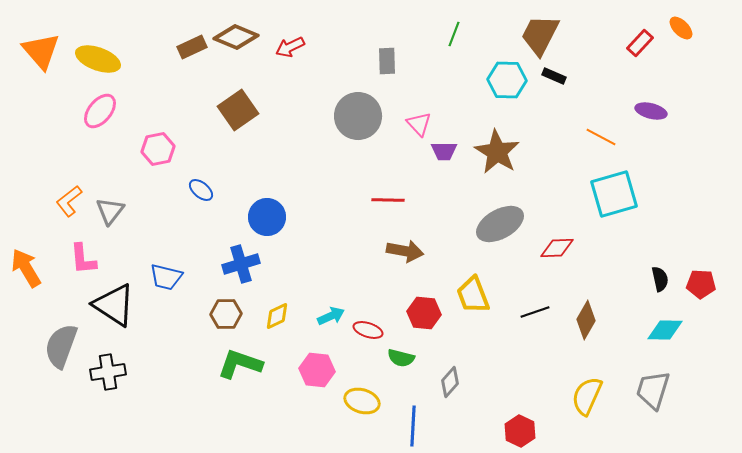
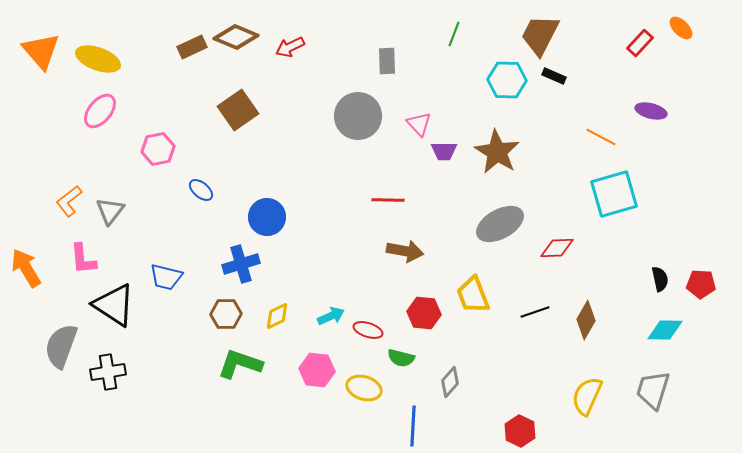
yellow ellipse at (362, 401): moved 2 px right, 13 px up
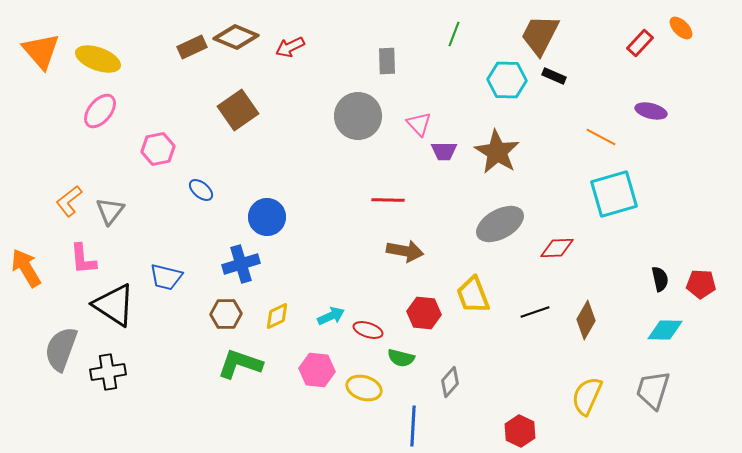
gray semicircle at (61, 346): moved 3 px down
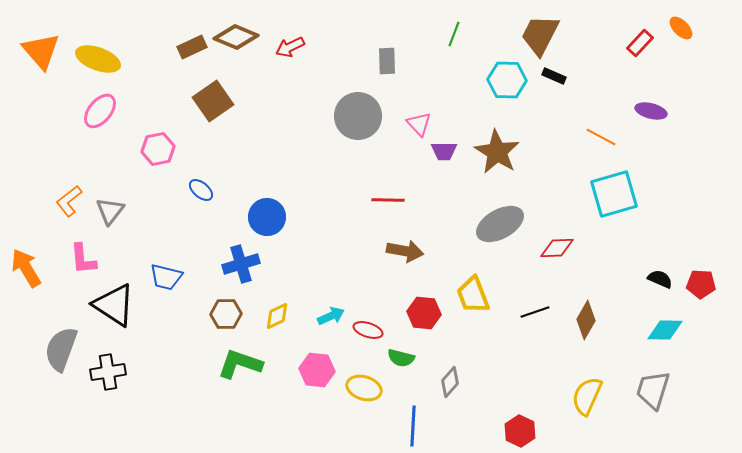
brown square at (238, 110): moved 25 px left, 9 px up
black semicircle at (660, 279): rotated 55 degrees counterclockwise
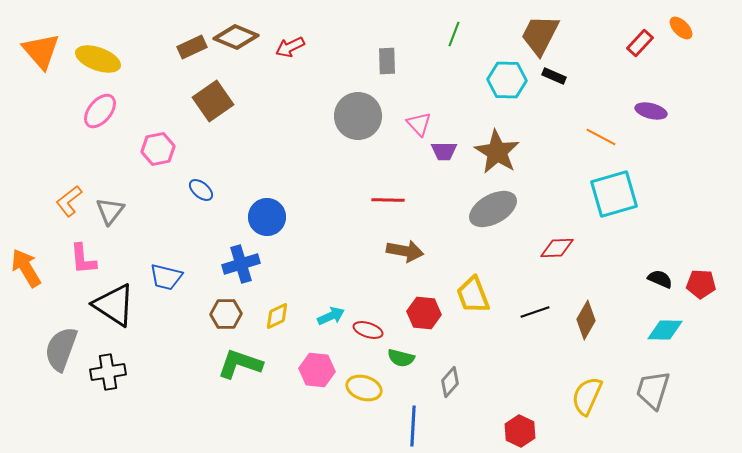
gray ellipse at (500, 224): moved 7 px left, 15 px up
